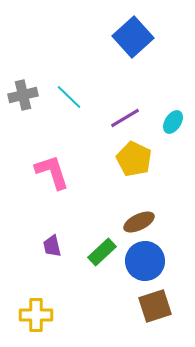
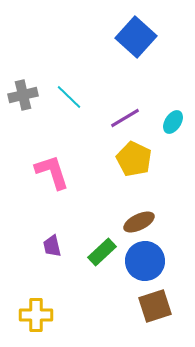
blue square: moved 3 px right; rotated 6 degrees counterclockwise
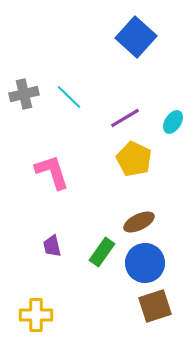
gray cross: moved 1 px right, 1 px up
green rectangle: rotated 12 degrees counterclockwise
blue circle: moved 2 px down
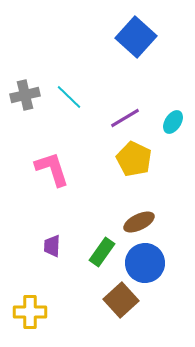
gray cross: moved 1 px right, 1 px down
pink L-shape: moved 3 px up
purple trapezoid: rotated 15 degrees clockwise
brown square: moved 34 px left, 6 px up; rotated 24 degrees counterclockwise
yellow cross: moved 6 px left, 3 px up
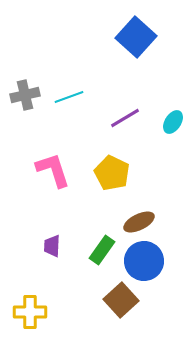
cyan line: rotated 64 degrees counterclockwise
yellow pentagon: moved 22 px left, 14 px down
pink L-shape: moved 1 px right, 1 px down
green rectangle: moved 2 px up
blue circle: moved 1 px left, 2 px up
